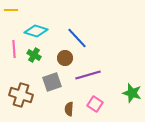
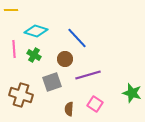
brown circle: moved 1 px down
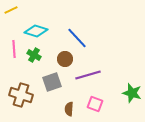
yellow line: rotated 24 degrees counterclockwise
pink square: rotated 14 degrees counterclockwise
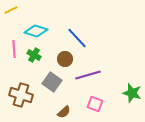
gray square: rotated 36 degrees counterclockwise
brown semicircle: moved 5 px left, 3 px down; rotated 136 degrees counterclockwise
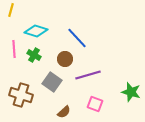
yellow line: rotated 48 degrees counterclockwise
green star: moved 1 px left, 1 px up
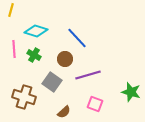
brown cross: moved 3 px right, 2 px down
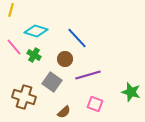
pink line: moved 2 px up; rotated 36 degrees counterclockwise
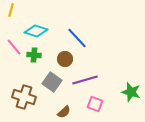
green cross: rotated 24 degrees counterclockwise
purple line: moved 3 px left, 5 px down
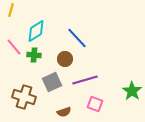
cyan diamond: rotated 50 degrees counterclockwise
gray square: rotated 30 degrees clockwise
green star: moved 1 px right, 1 px up; rotated 18 degrees clockwise
brown semicircle: rotated 24 degrees clockwise
